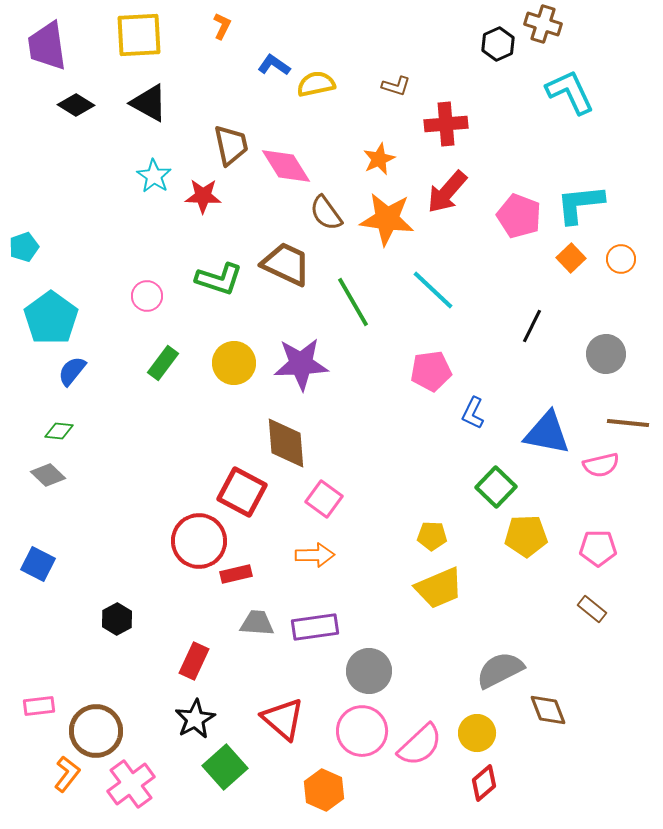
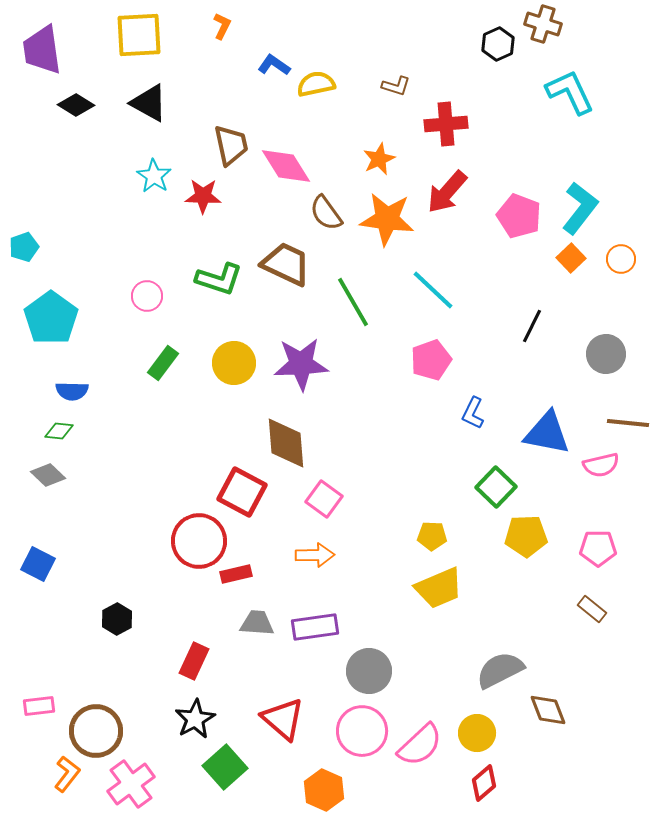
purple trapezoid at (47, 46): moved 5 px left, 4 px down
cyan L-shape at (580, 204): moved 4 px down; rotated 134 degrees clockwise
blue semicircle at (72, 371): moved 20 px down; rotated 128 degrees counterclockwise
pink pentagon at (431, 371): moved 11 px up; rotated 12 degrees counterclockwise
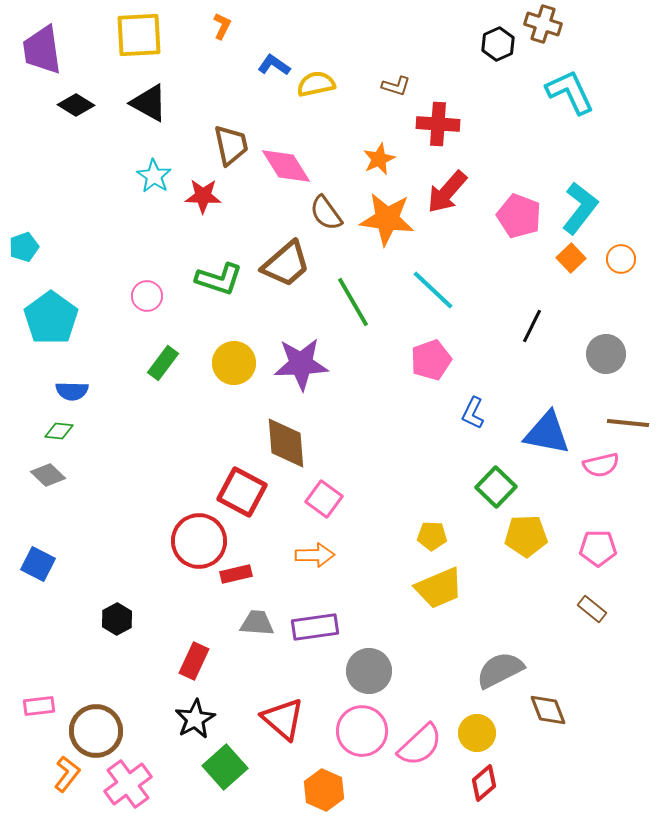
red cross at (446, 124): moved 8 px left; rotated 9 degrees clockwise
brown trapezoid at (286, 264): rotated 114 degrees clockwise
pink cross at (131, 784): moved 3 px left
